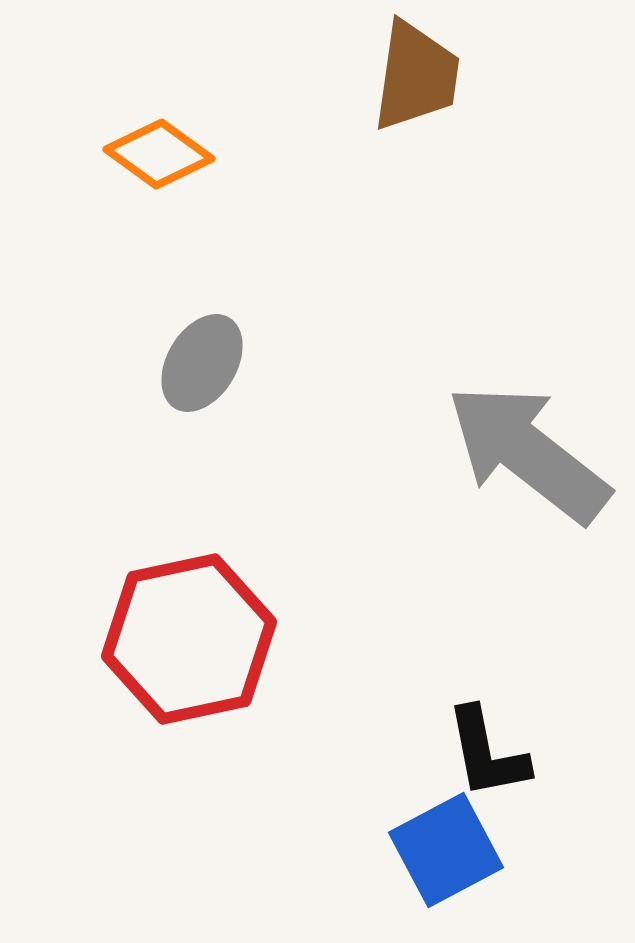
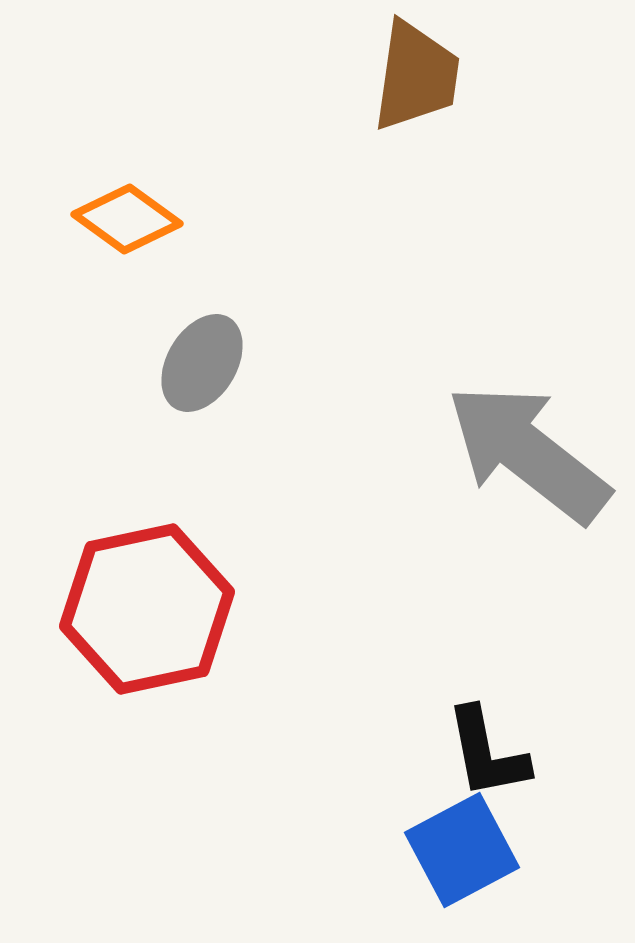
orange diamond: moved 32 px left, 65 px down
red hexagon: moved 42 px left, 30 px up
blue square: moved 16 px right
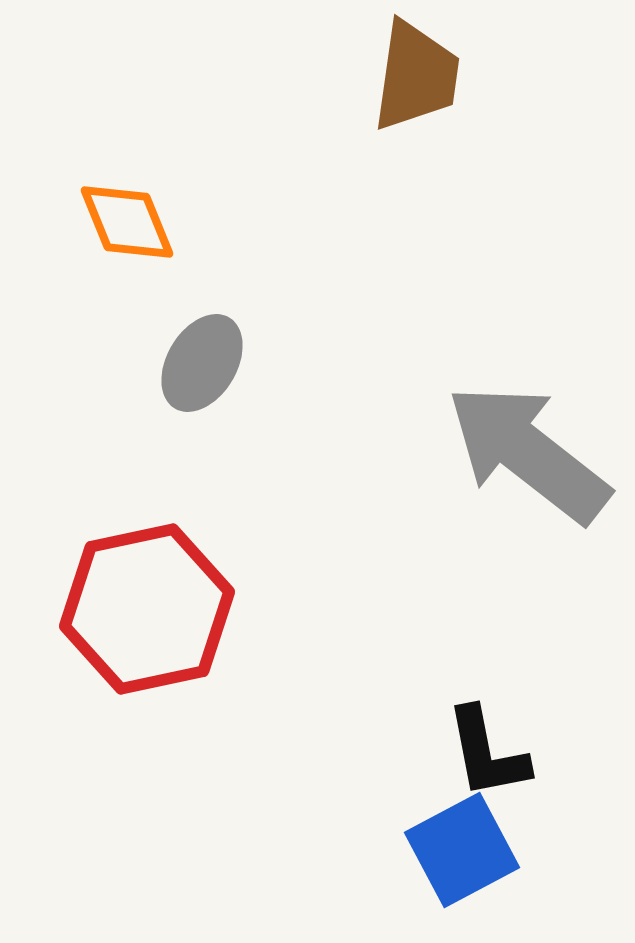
orange diamond: moved 3 px down; rotated 32 degrees clockwise
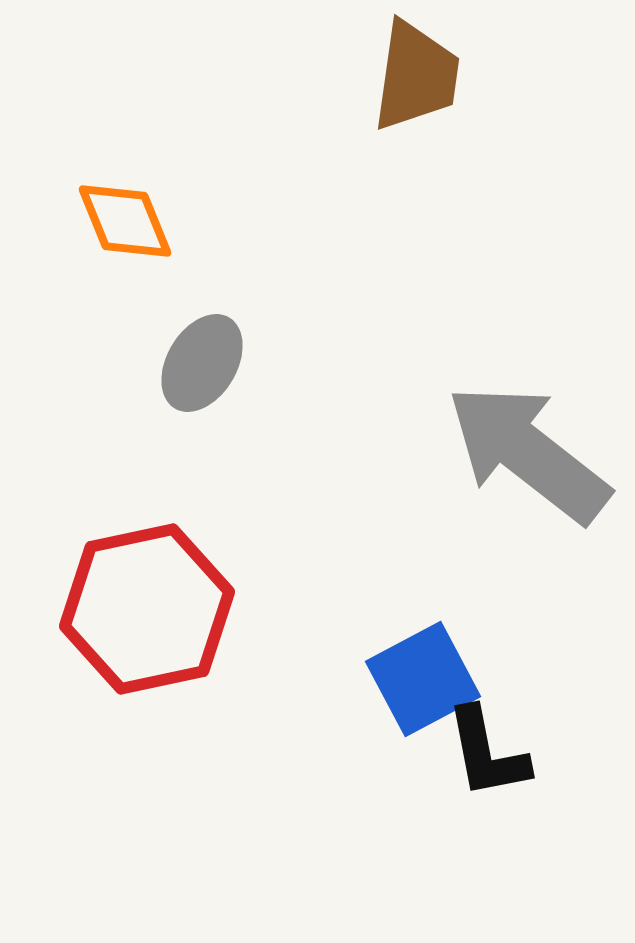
orange diamond: moved 2 px left, 1 px up
blue square: moved 39 px left, 171 px up
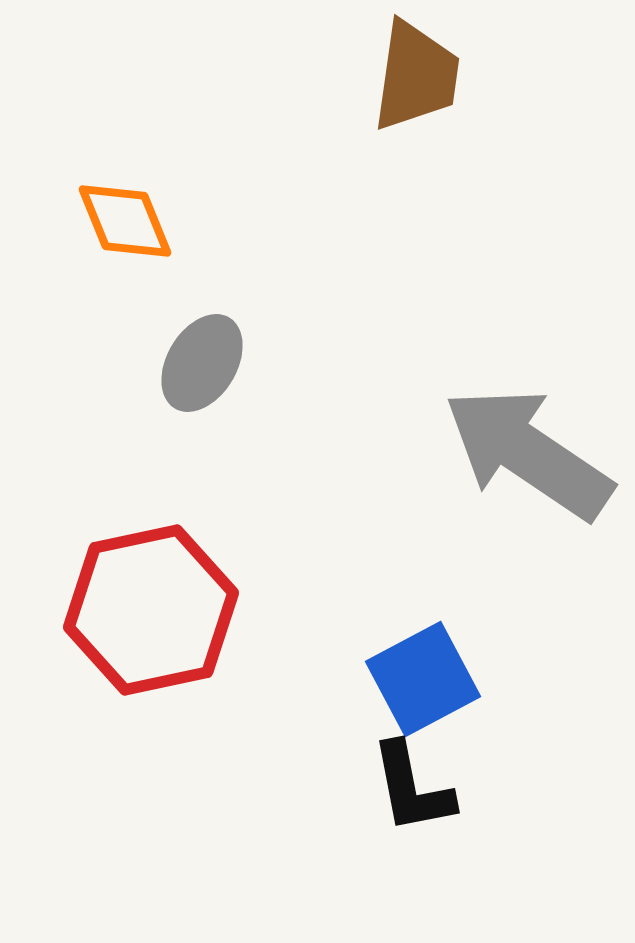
gray arrow: rotated 4 degrees counterclockwise
red hexagon: moved 4 px right, 1 px down
black L-shape: moved 75 px left, 35 px down
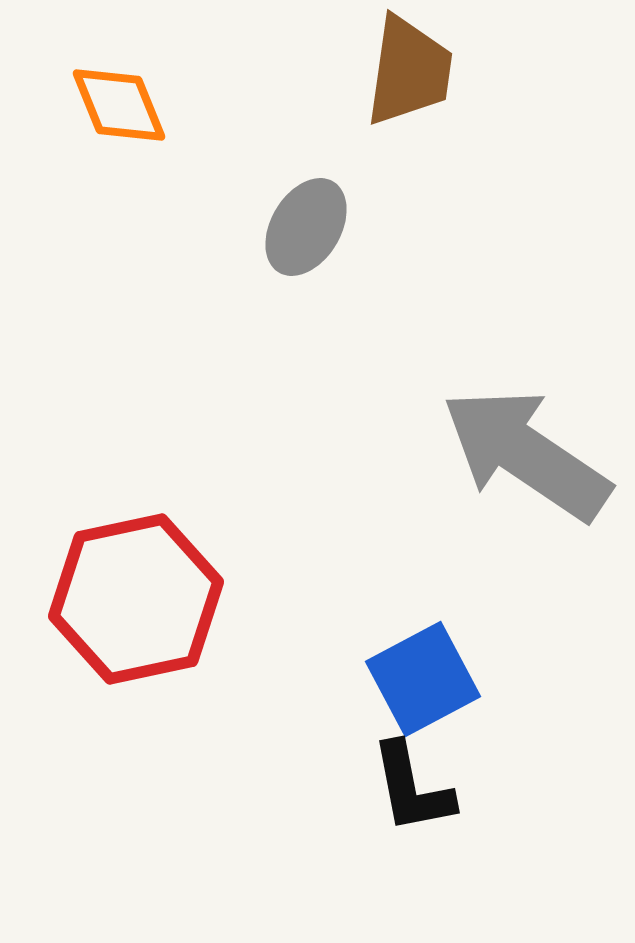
brown trapezoid: moved 7 px left, 5 px up
orange diamond: moved 6 px left, 116 px up
gray ellipse: moved 104 px right, 136 px up
gray arrow: moved 2 px left, 1 px down
red hexagon: moved 15 px left, 11 px up
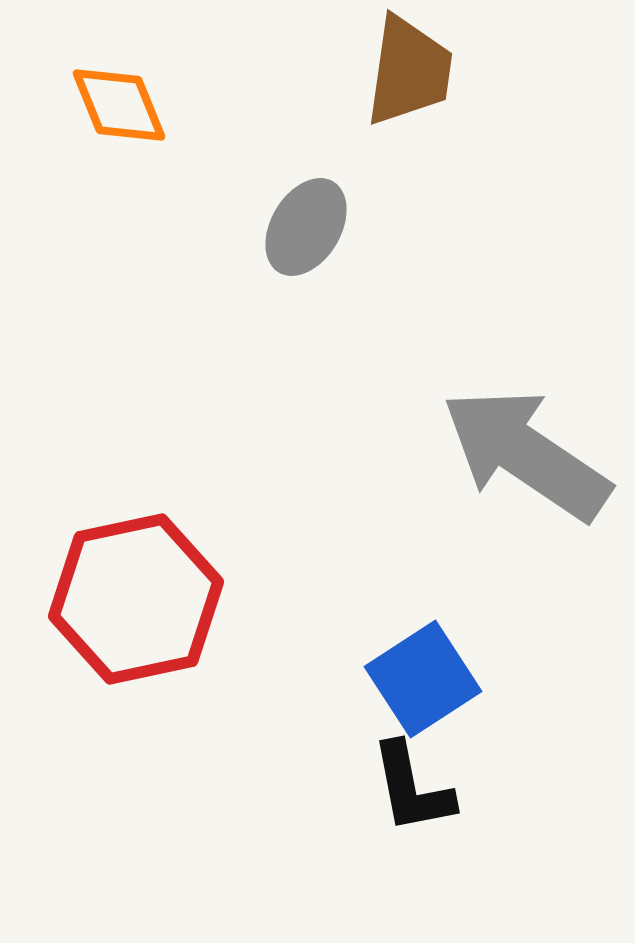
blue square: rotated 5 degrees counterclockwise
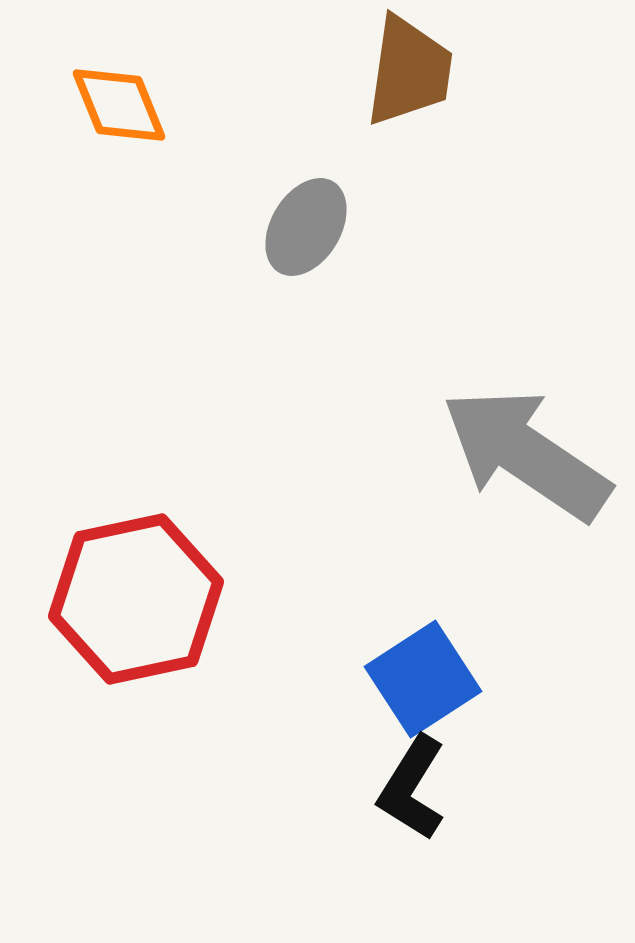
black L-shape: rotated 43 degrees clockwise
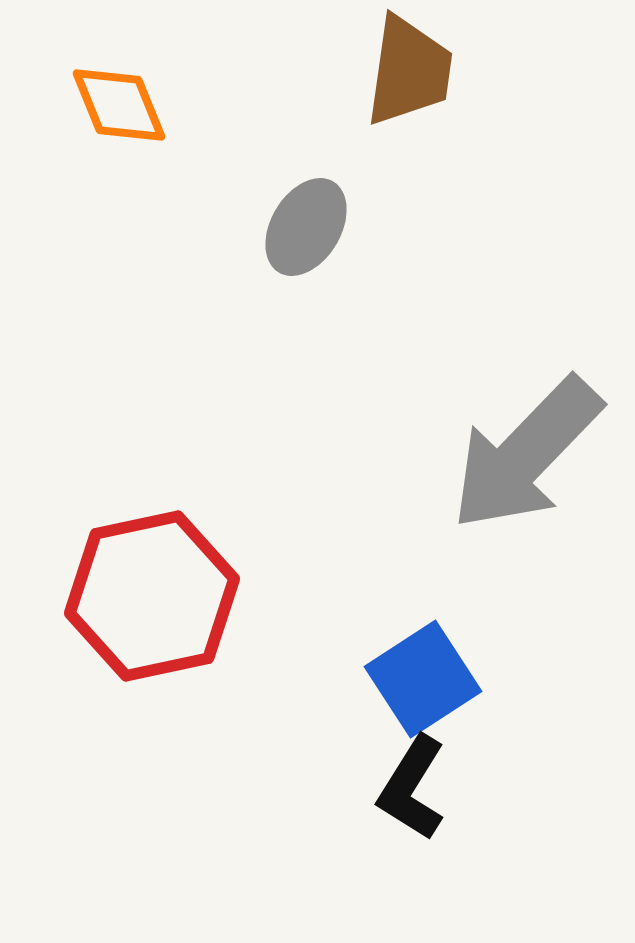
gray arrow: rotated 80 degrees counterclockwise
red hexagon: moved 16 px right, 3 px up
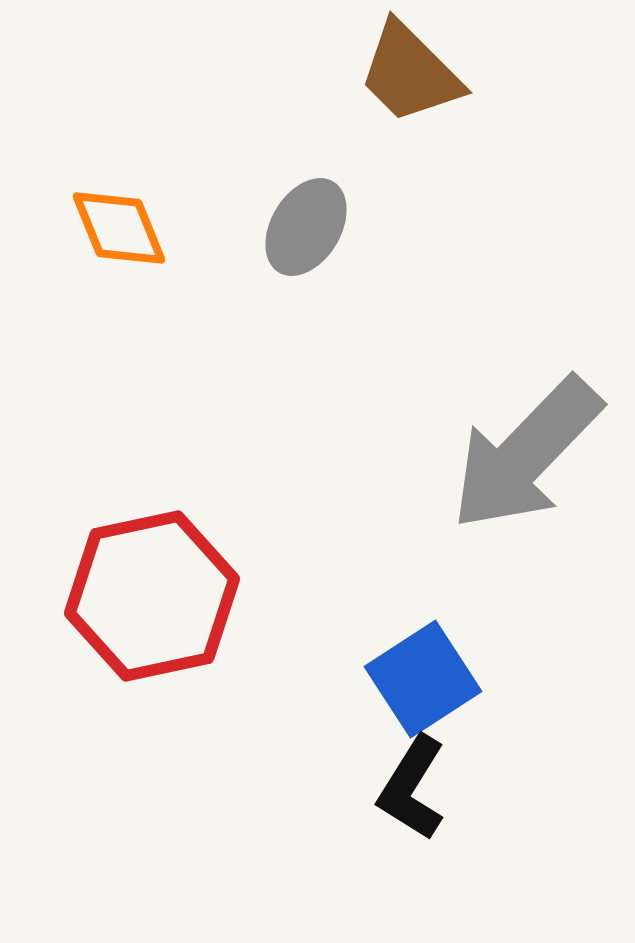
brown trapezoid: moved 1 px right, 2 px down; rotated 127 degrees clockwise
orange diamond: moved 123 px down
